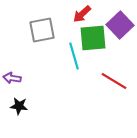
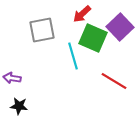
purple square: moved 2 px down
green square: rotated 28 degrees clockwise
cyan line: moved 1 px left
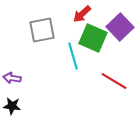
black star: moved 7 px left
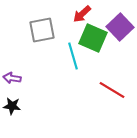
red line: moved 2 px left, 9 px down
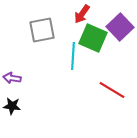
red arrow: rotated 12 degrees counterclockwise
cyan line: rotated 20 degrees clockwise
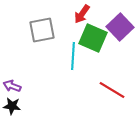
purple arrow: moved 8 px down; rotated 12 degrees clockwise
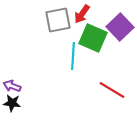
gray square: moved 16 px right, 10 px up
black star: moved 3 px up
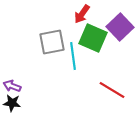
gray square: moved 6 px left, 22 px down
cyan line: rotated 12 degrees counterclockwise
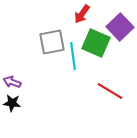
green square: moved 3 px right, 5 px down
purple arrow: moved 4 px up
red line: moved 2 px left, 1 px down
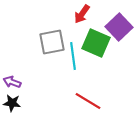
purple square: moved 1 px left
red line: moved 22 px left, 10 px down
